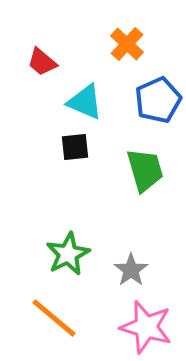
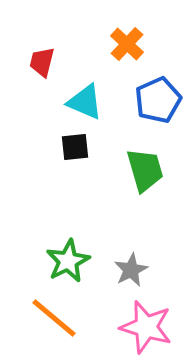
red trapezoid: rotated 64 degrees clockwise
green star: moved 7 px down
gray star: rotated 8 degrees clockwise
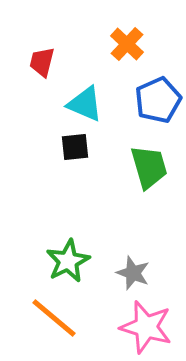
cyan triangle: moved 2 px down
green trapezoid: moved 4 px right, 3 px up
gray star: moved 2 px right, 3 px down; rotated 24 degrees counterclockwise
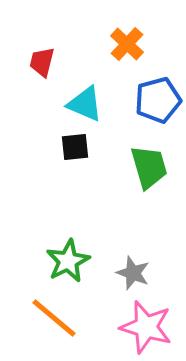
blue pentagon: rotated 9 degrees clockwise
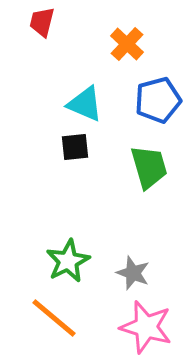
red trapezoid: moved 40 px up
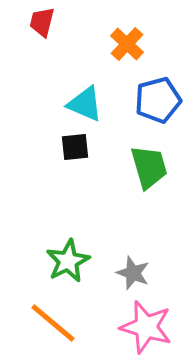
orange line: moved 1 px left, 5 px down
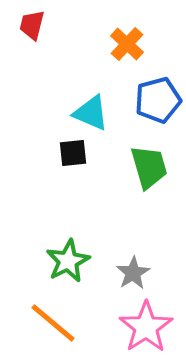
red trapezoid: moved 10 px left, 3 px down
cyan triangle: moved 6 px right, 9 px down
black square: moved 2 px left, 6 px down
gray star: rotated 20 degrees clockwise
pink star: rotated 22 degrees clockwise
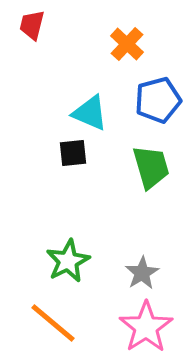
cyan triangle: moved 1 px left
green trapezoid: moved 2 px right
gray star: moved 9 px right
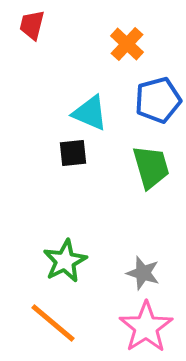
green star: moved 3 px left
gray star: moved 1 px right; rotated 24 degrees counterclockwise
